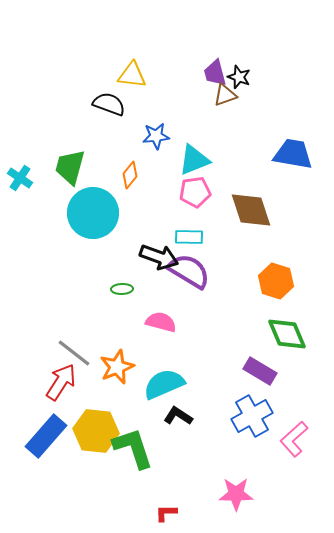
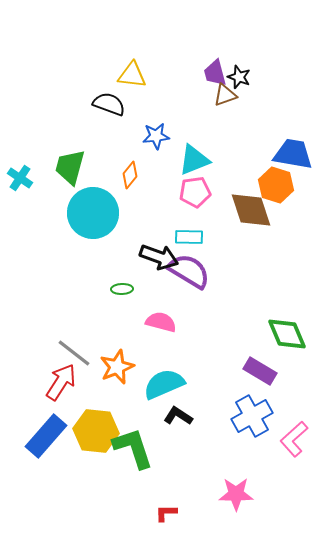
orange hexagon: moved 96 px up
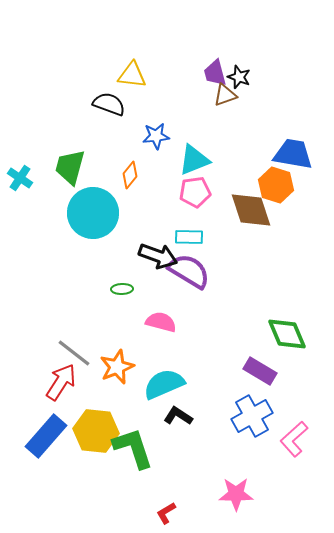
black arrow: moved 1 px left, 1 px up
red L-shape: rotated 30 degrees counterclockwise
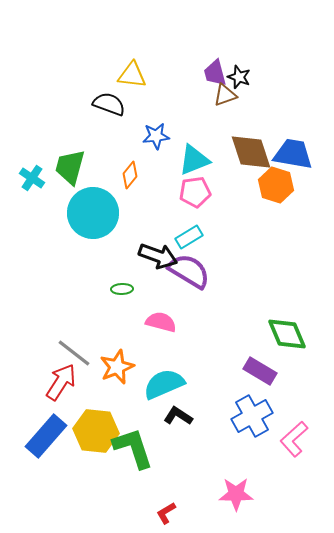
cyan cross: moved 12 px right
brown diamond: moved 58 px up
cyan rectangle: rotated 32 degrees counterclockwise
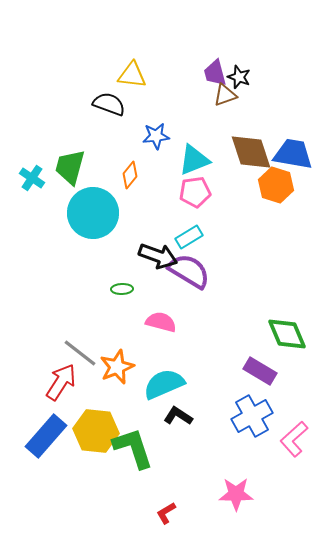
gray line: moved 6 px right
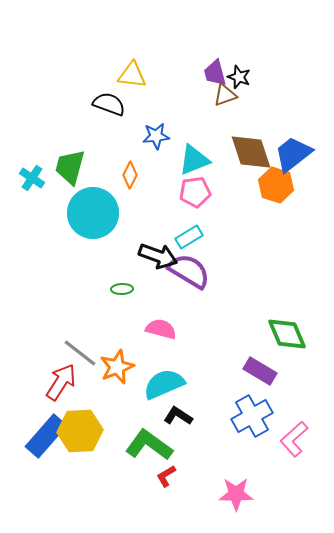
blue trapezoid: rotated 48 degrees counterclockwise
orange diamond: rotated 12 degrees counterclockwise
pink semicircle: moved 7 px down
yellow hexagon: moved 16 px left; rotated 9 degrees counterclockwise
green L-shape: moved 16 px right, 3 px up; rotated 36 degrees counterclockwise
red L-shape: moved 37 px up
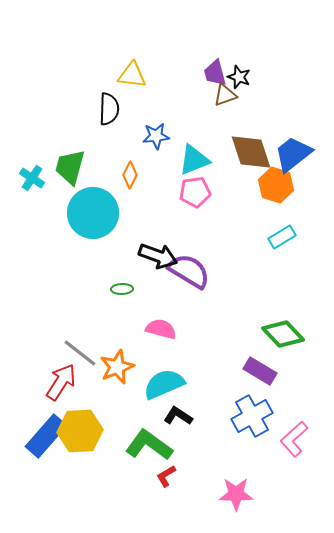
black semicircle: moved 5 px down; rotated 72 degrees clockwise
cyan rectangle: moved 93 px right
green diamond: moved 4 px left; rotated 21 degrees counterclockwise
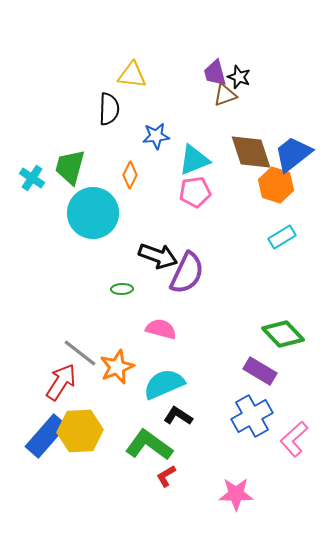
purple semicircle: moved 2 px left, 2 px down; rotated 84 degrees clockwise
